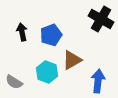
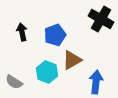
blue pentagon: moved 4 px right
blue arrow: moved 2 px left, 1 px down
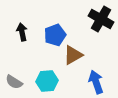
brown triangle: moved 1 px right, 5 px up
cyan hexagon: moved 9 px down; rotated 25 degrees counterclockwise
blue arrow: rotated 25 degrees counterclockwise
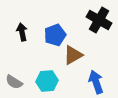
black cross: moved 2 px left, 1 px down
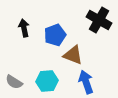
black arrow: moved 2 px right, 4 px up
brown triangle: rotated 50 degrees clockwise
blue arrow: moved 10 px left
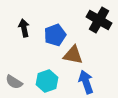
brown triangle: rotated 10 degrees counterclockwise
cyan hexagon: rotated 15 degrees counterclockwise
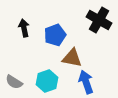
brown triangle: moved 1 px left, 3 px down
